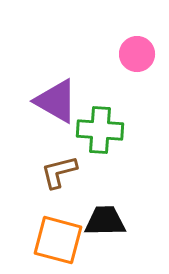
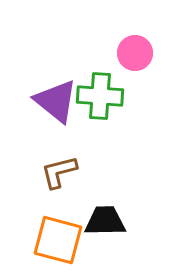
pink circle: moved 2 px left, 1 px up
purple triangle: rotated 9 degrees clockwise
green cross: moved 34 px up
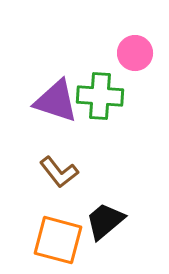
purple triangle: rotated 21 degrees counterclockwise
brown L-shape: rotated 114 degrees counterclockwise
black trapezoid: rotated 39 degrees counterclockwise
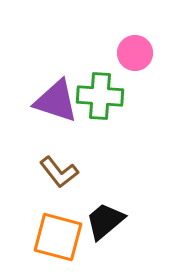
orange square: moved 3 px up
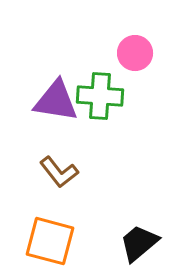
purple triangle: rotated 9 degrees counterclockwise
black trapezoid: moved 34 px right, 22 px down
orange square: moved 8 px left, 4 px down
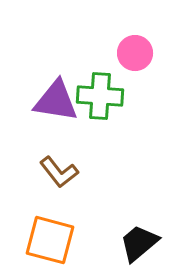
orange square: moved 1 px up
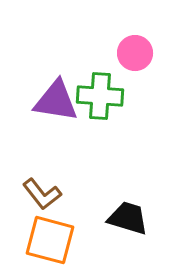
brown L-shape: moved 17 px left, 22 px down
black trapezoid: moved 11 px left, 25 px up; rotated 57 degrees clockwise
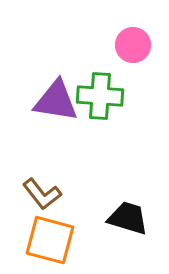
pink circle: moved 2 px left, 8 px up
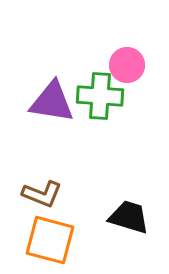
pink circle: moved 6 px left, 20 px down
purple triangle: moved 4 px left, 1 px down
brown L-shape: rotated 30 degrees counterclockwise
black trapezoid: moved 1 px right, 1 px up
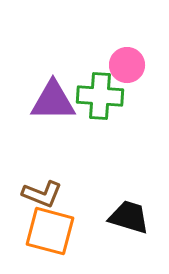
purple triangle: moved 1 px right, 1 px up; rotated 9 degrees counterclockwise
orange square: moved 9 px up
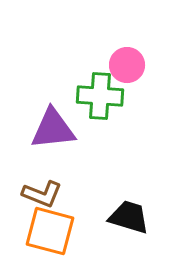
purple triangle: moved 28 px down; rotated 6 degrees counterclockwise
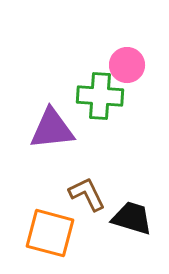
purple triangle: moved 1 px left
brown L-shape: moved 45 px right; rotated 138 degrees counterclockwise
black trapezoid: moved 3 px right, 1 px down
orange square: moved 2 px down
